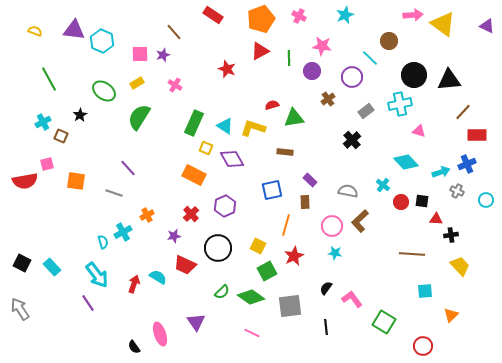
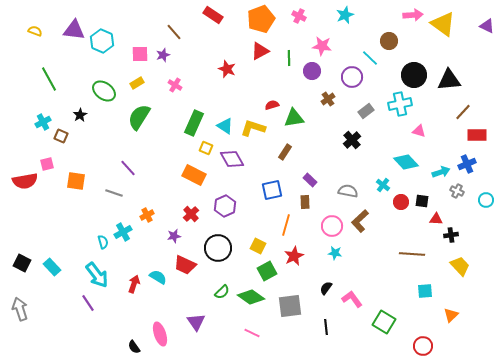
brown rectangle at (285, 152): rotated 63 degrees counterclockwise
gray arrow at (20, 309): rotated 15 degrees clockwise
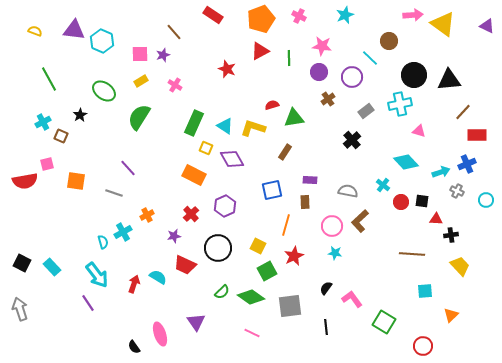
purple circle at (312, 71): moved 7 px right, 1 px down
yellow rectangle at (137, 83): moved 4 px right, 2 px up
purple rectangle at (310, 180): rotated 40 degrees counterclockwise
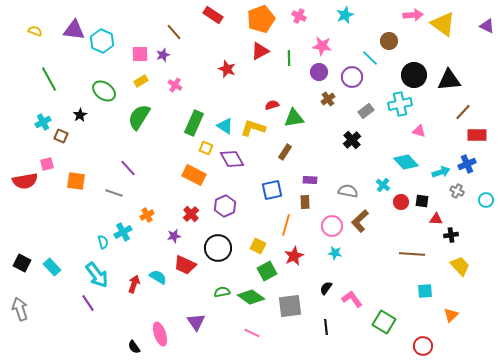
green semicircle at (222, 292): rotated 147 degrees counterclockwise
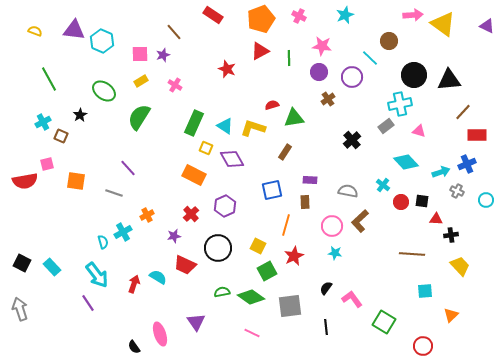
gray rectangle at (366, 111): moved 20 px right, 15 px down
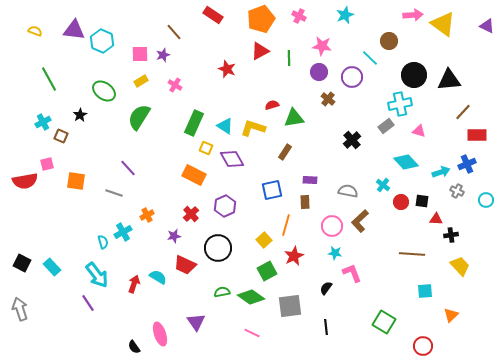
brown cross at (328, 99): rotated 16 degrees counterclockwise
yellow square at (258, 246): moved 6 px right, 6 px up; rotated 21 degrees clockwise
pink L-shape at (352, 299): moved 26 px up; rotated 15 degrees clockwise
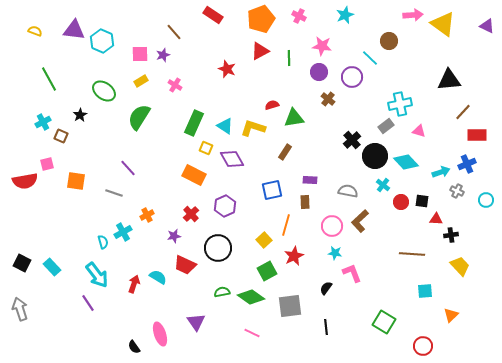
black circle at (414, 75): moved 39 px left, 81 px down
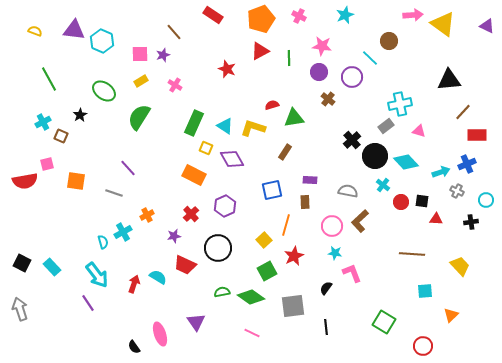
black cross at (451, 235): moved 20 px right, 13 px up
gray square at (290, 306): moved 3 px right
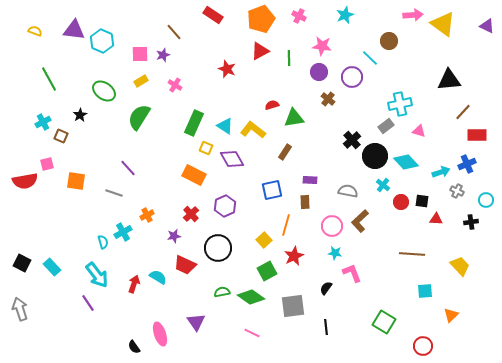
yellow L-shape at (253, 128): moved 2 px down; rotated 20 degrees clockwise
